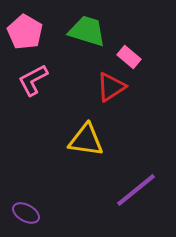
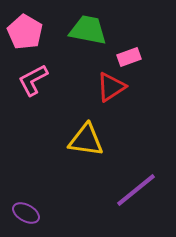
green trapezoid: moved 1 px right, 1 px up; rotated 6 degrees counterclockwise
pink rectangle: rotated 60 degrees counterclockwise
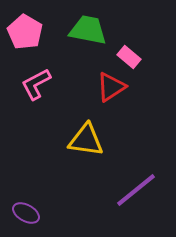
pink rectangle: rotated 60 degrees clockwise
pink L-shape: moved 3 px right, 4 px down
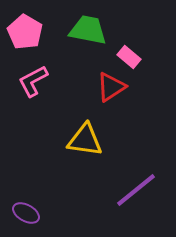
pink L-shape: moved 3 px left, 3 px up
yellow triangle: moved 1 px left
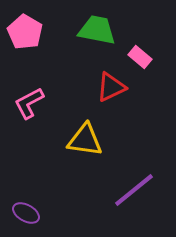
green trapezoid: moved 9 px right
pink rectangle: moved 11 px right
pink L-shape: moved 4 px left, 22 px down
red triangle: rotated 8 degrees clockwise
purple line: moved 2 px left
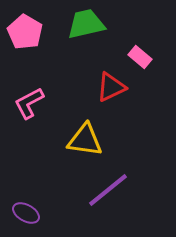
green trapezoid: moved 11 px left, 6 px up; rotated 24 degrees counterclockwise
purple line: moved 26 px left
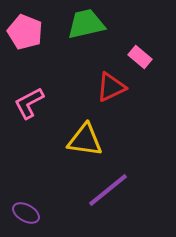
pink pentagon: rotated 8 degrees counterclockwise
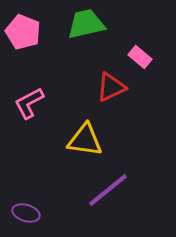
pink pentagon: moved 2 px left
purple ellipse: rotated 12 degrees counterclockwise
